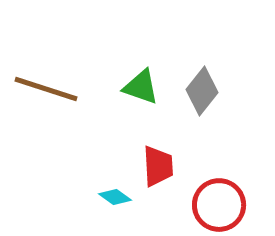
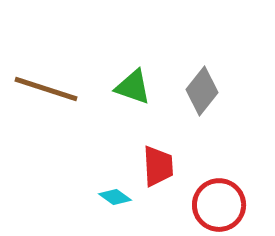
green triangle: moved 8 px left
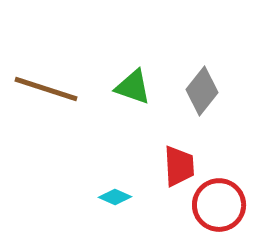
red trapezoid: moved 21 px right
cyan diamond: rotated 12 degrees counterclockwise
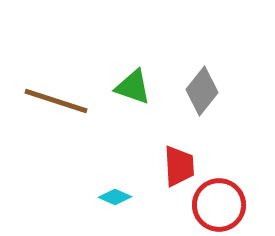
brown line: moved 10 px right, 12 px down
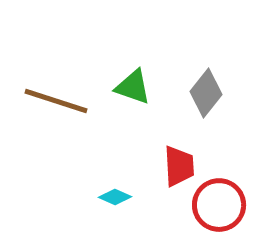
gray diamond: moved 4 px right, 2 px down
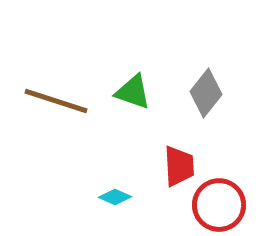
green triangle: moved 5 px down
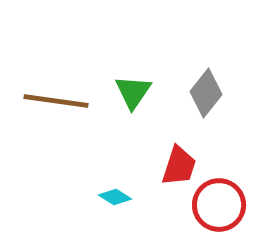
green triangle: rotated 45 degrees clockwise
brown line: rotated 10 degrees counterclockwise
red trapezoid: rotated 21 degrees clockwise
cyan diamond: rotated 8 degrees clockwise
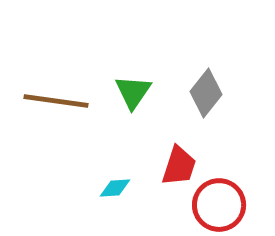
cyan diamond: moved 9 px up; rotated 36 degrees counterclockwise
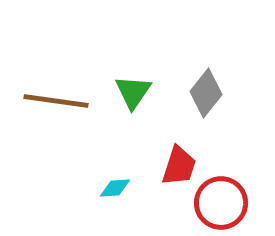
red circle: moved 2 px right, 2 px up
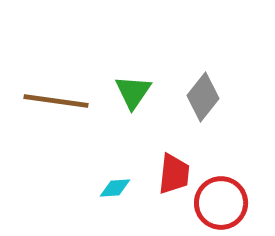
gray diamond: moved 3 px left, 4 px down
red trapezoid: moved 5 px left, 8 px down; rotated 12 degrees counterclockwise
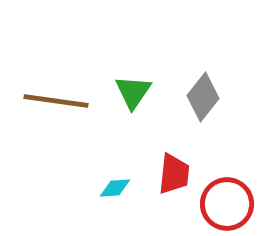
red circle: moved 6 px right, 1 px down
